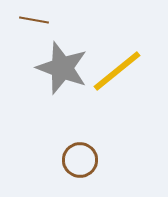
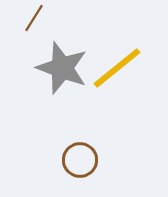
brown line: moved 2 px up; rotated 68 degrees counterclockwise
yellow line: moved 3 px up
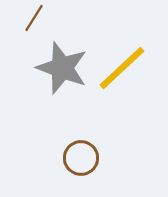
yellow line: moved 5 px right; rotated 4 degrees counterclockwise
brown circle: moved 1 px right, 2 px up
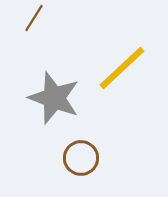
gray star: moved 8 px left, 30 px down
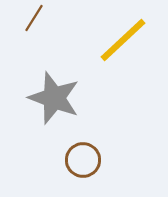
yellow line: moved 1 px right, 28 px up
brown circle: moved 2 px right, 2 px down
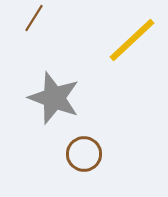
yellow line: moved 9 px right
brown circle: moved 1 px right, 6 px up
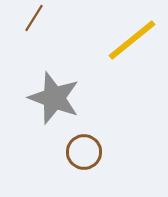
yellow line: rotated 4 degrees clockwise
brown circle: moved 2 px up
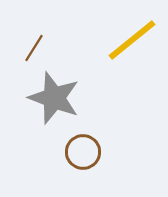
brown line: moved 30 px down
brown circle: moved 1 px left
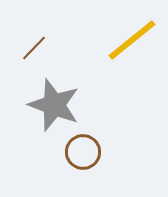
brown line: rotated 12 degrees clockwise
gray star: moved 7 px down
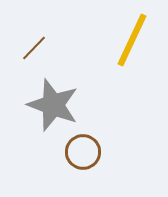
yellow line: rotated 26 degrees counterclockwise
gray star: moved 1 px left
